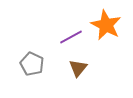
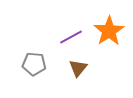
orange star: moved 3 px right, 6 px down; rotated 12 degrees clockwise
gray pentagon: moved 2 px right; rotated 20 degrees counterclockwise
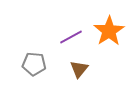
brown triangle: moved 1 px right, 1 px down
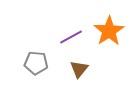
gray pentagon: moved 2 px right, 1 px up
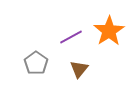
gray pentagon: rotated 30 degrees clockwise
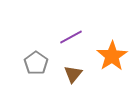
orange star: moved 3 px right, 25 px down
brown triangle: moved 6 px left, 5 px down
